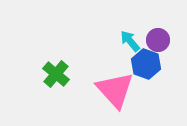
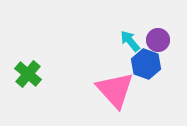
green cross: moved 28 px left
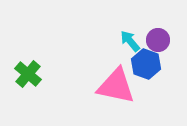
pink triangle: moved 1 px right, 4 px up; rotated 36 degrees counterclockwise
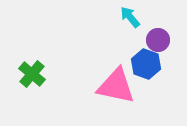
cyan arrow: moved 24 px up
green cross: moved 4 px right
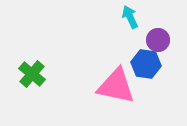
cyan arrow: rotated 15 degrees clockwise
blue hexagon: rotated 12 degrees counterclockwise
